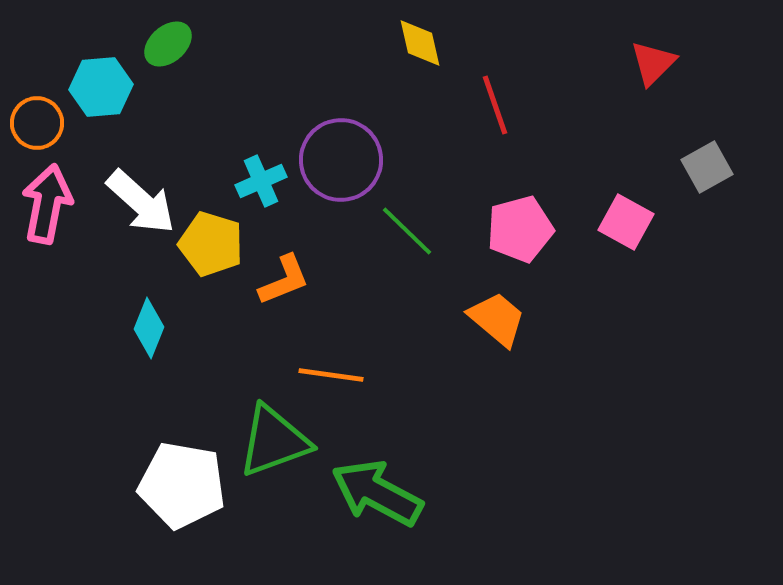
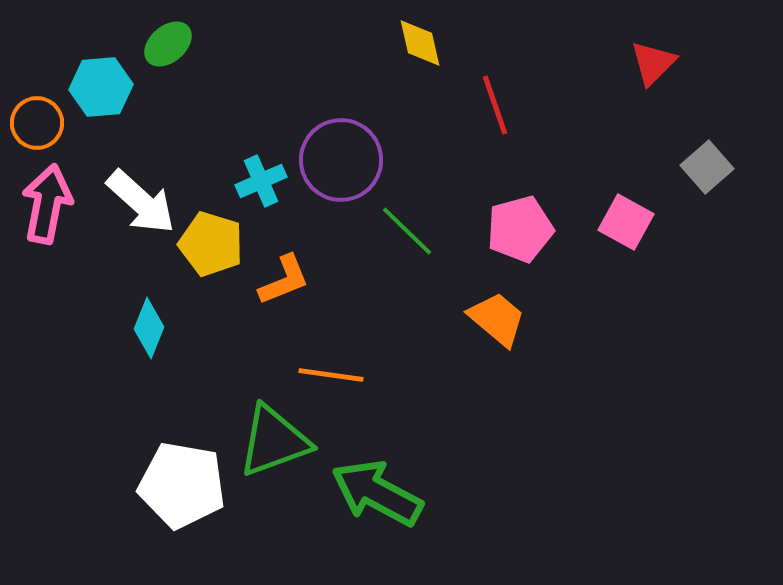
gray square: rotated 12 degrees counterclockwise
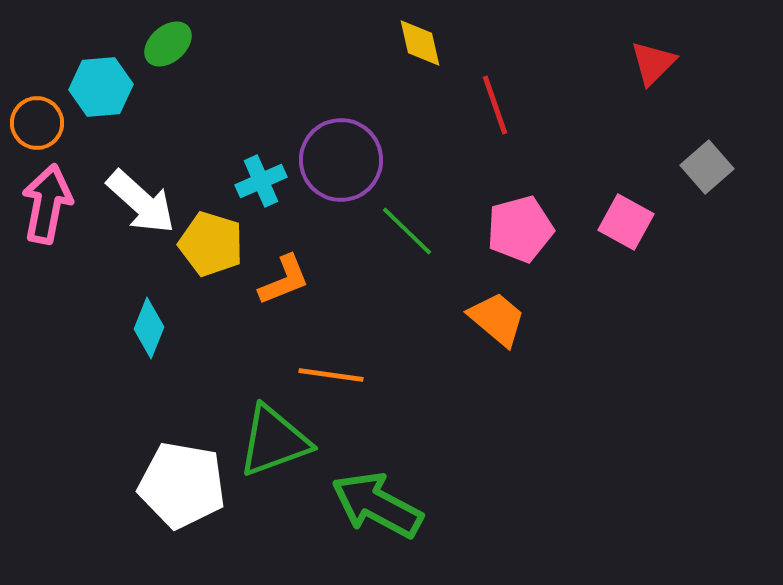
green arrow: moved 12 px down
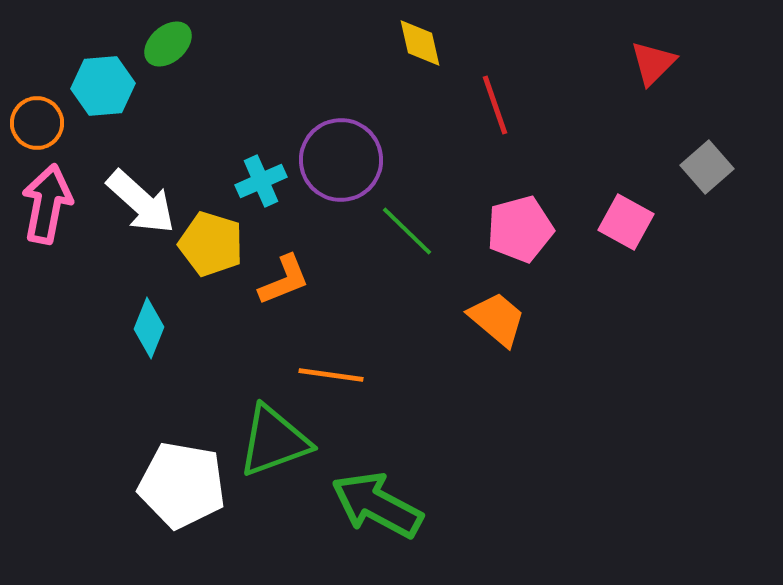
cyan hexagon: moved 2 px right, 1 px up
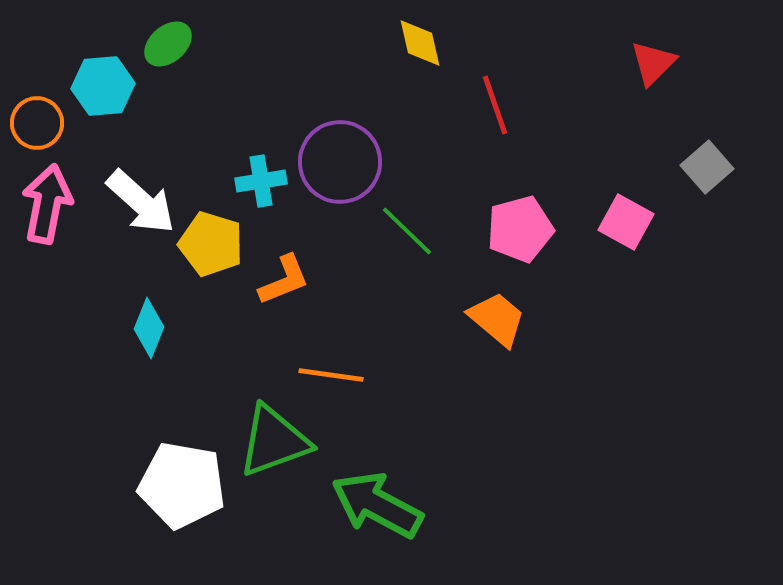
purple circle: moved 1 px left, 2 px down
cyan cross: rotated 15 degrees clockwise
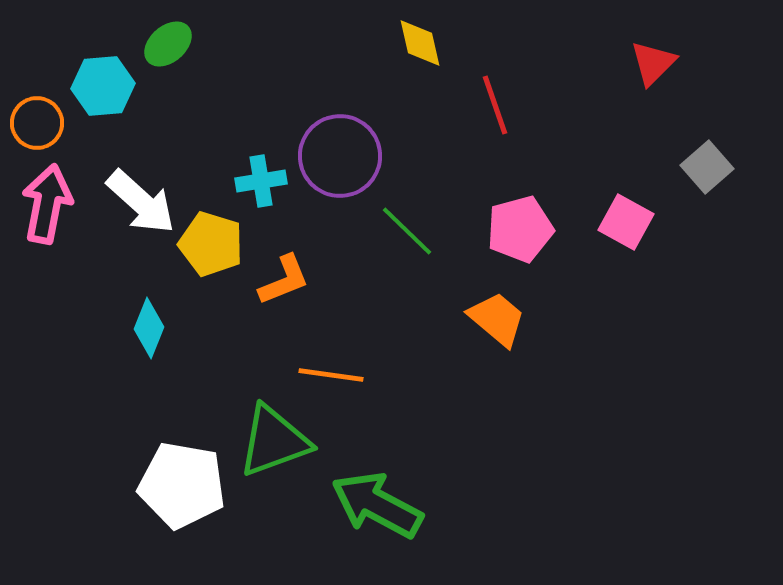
purple circle: moved 6 px up
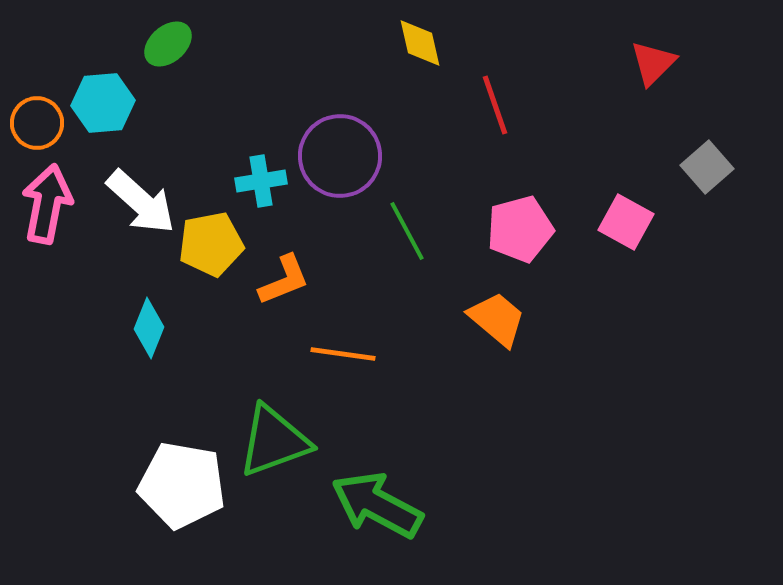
cyan hexagon: moved 17 px down
green line: rotated 18 degrees clockwise
yellow pentagon: rotated 28 degrees counterclockwise
orange line: moved 12 px right, 21 px up
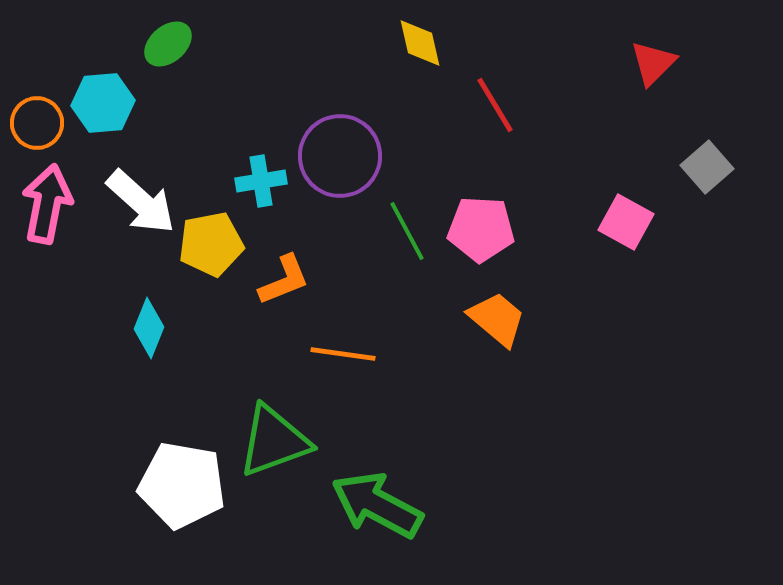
red line: rotated 12 degrees counterclockwise
pink pentagon: moved 39 px left; rotated 18 degrees clockwise
